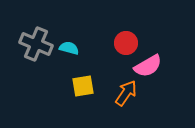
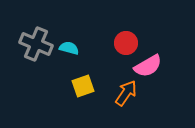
yellow square: rotated 10 degrees counterclockwise
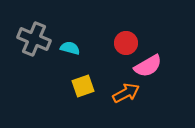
gray cross: moved 2 px left, 5 px up
cyan semicircle: moved 1 px right
orange arrow: rotated 28 degrees clockwise
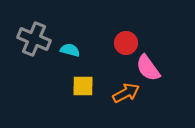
cyan semicircle: moved 2 px down
pink semicircle: moved 2 px down; rotated 84 degrees clockwise
yellow square: rotated 20 degrees clockwise
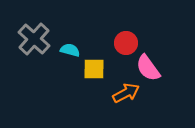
gray cross: rotated 20 degrees clockwise
yellow square: moved 11 px right, 17 px up
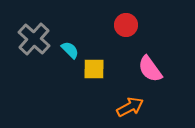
red circle: moved 18 px up
cyan semicircle: rotated 30 degrees clockwise
pink semicircle: moved 2 px right, 1 px down
orange arrow: moved 4 px right, 14 px down
